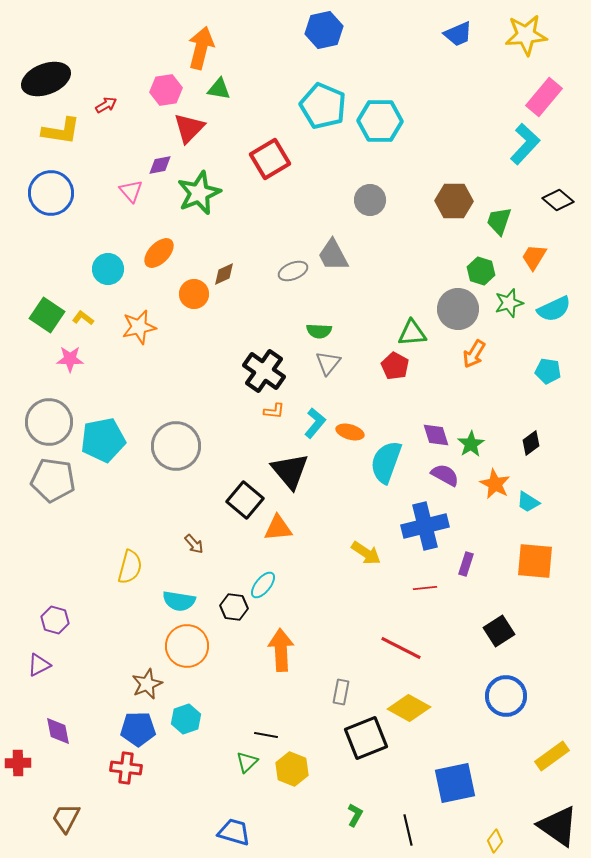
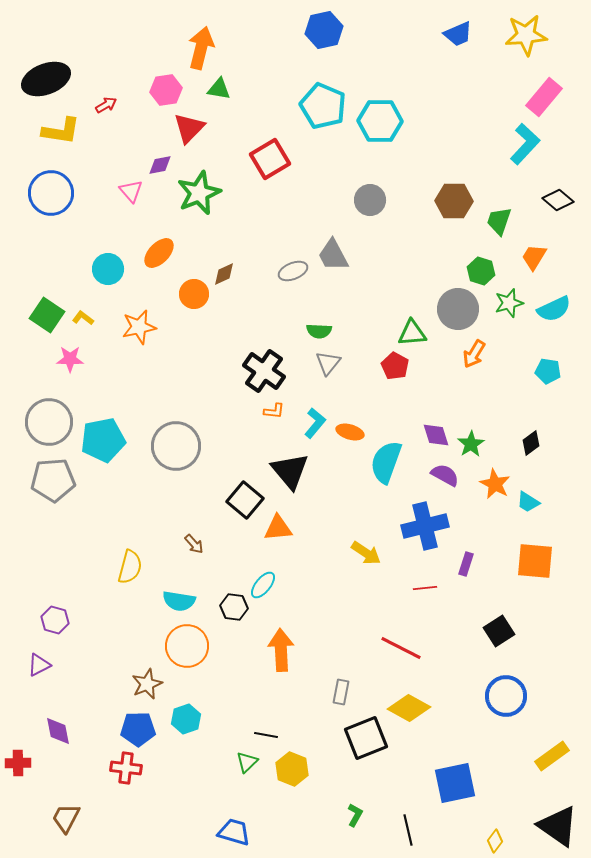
gray pentagon at (53, 480): rotated 12 degrees counterclockwise
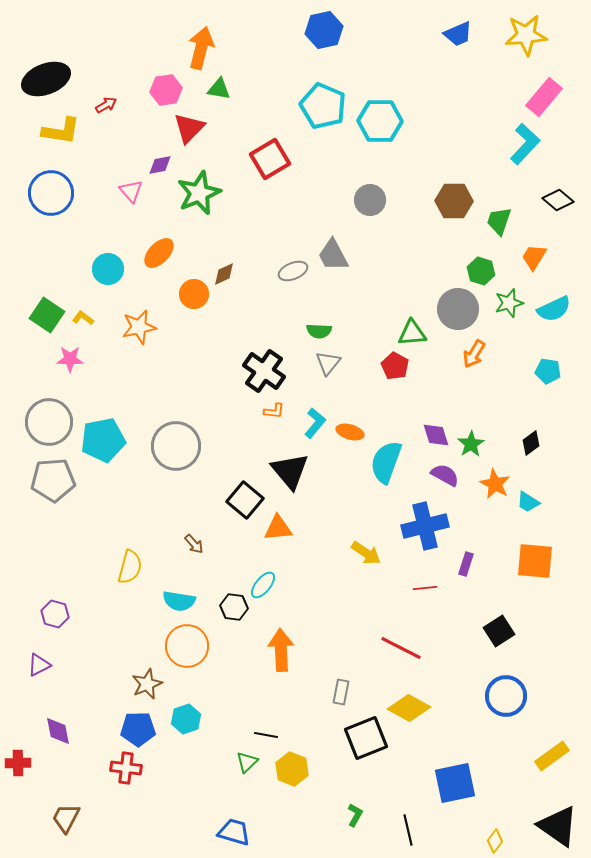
purple hexagon at (55, 620): moved 6 px up
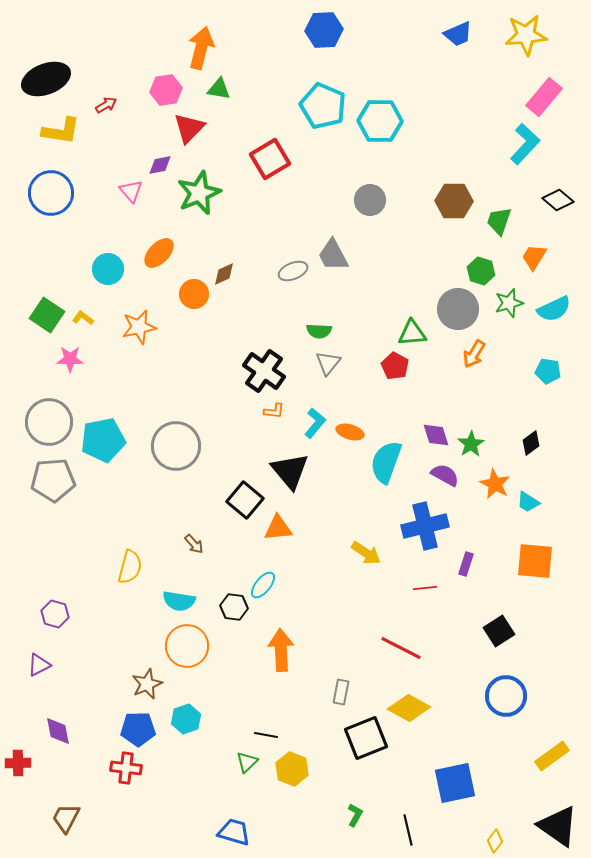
blue hexagon at (324, 30): rotated 9 degrees clockwise
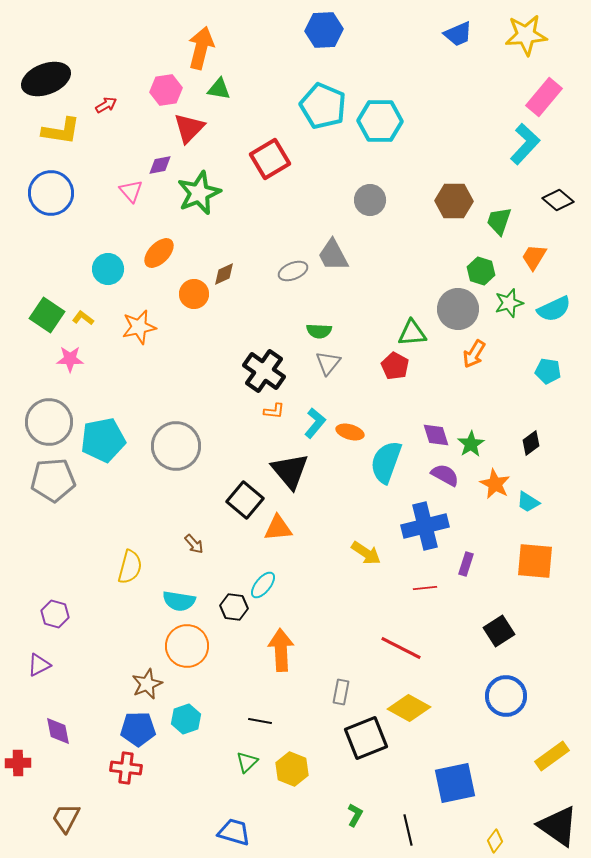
black line at (266, 735): moved 6 px left, 14 px up
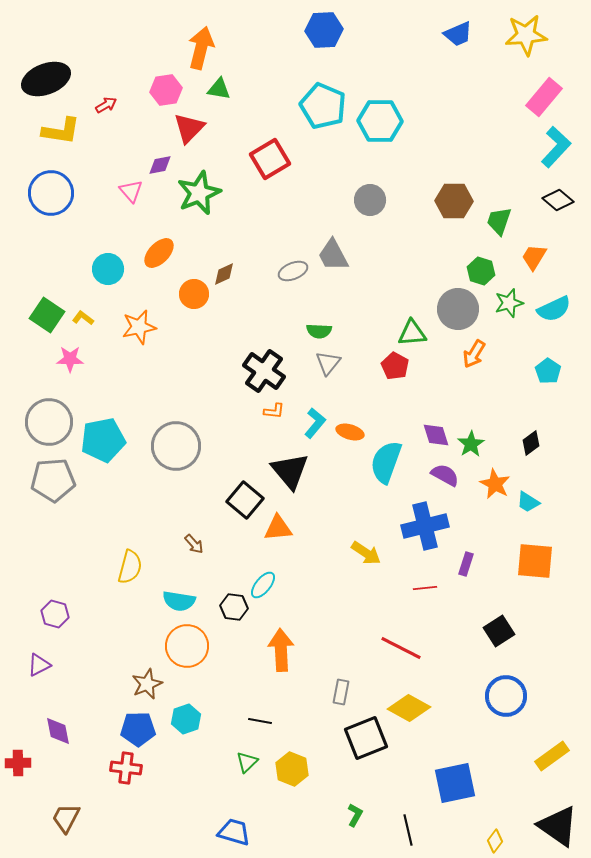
cyan L-shape at (525, 144): moved 31 px right, 3 px down
cyan pentagon at (548, 371): rotated 25 degrees clockwise
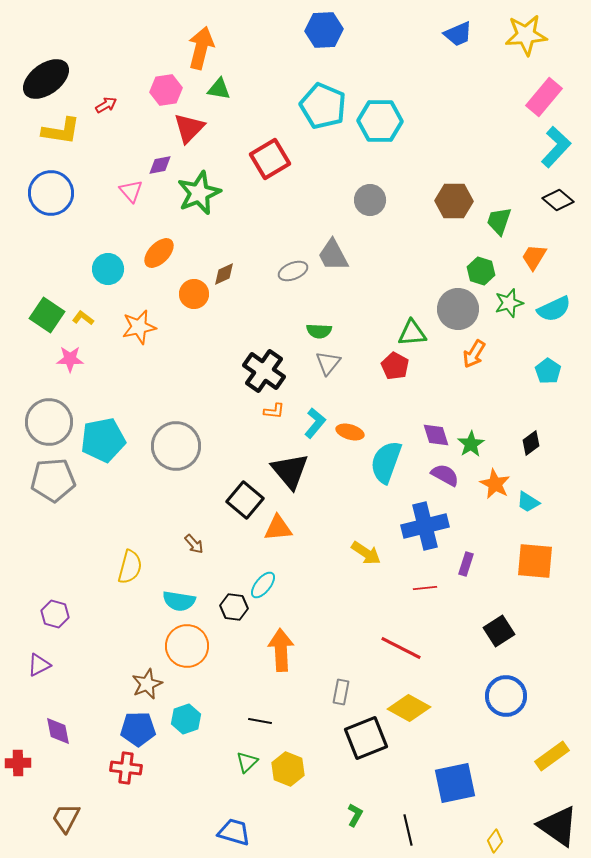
black ellipse at (46, 79): rotated 15 degrees counterclockwise
yellow hexagon at (292, 769): moved 4 px left
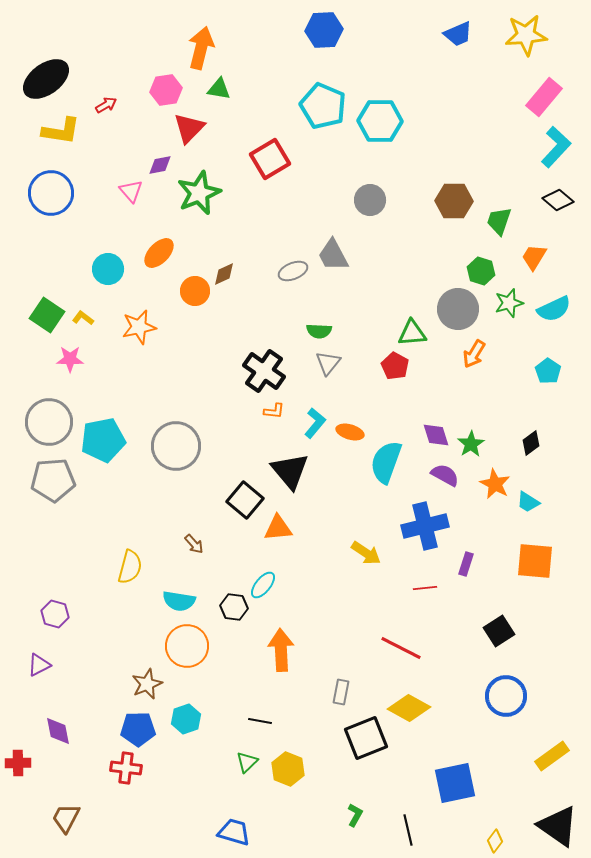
orange circle at (194, 294): moved 1 px right, 3 px up
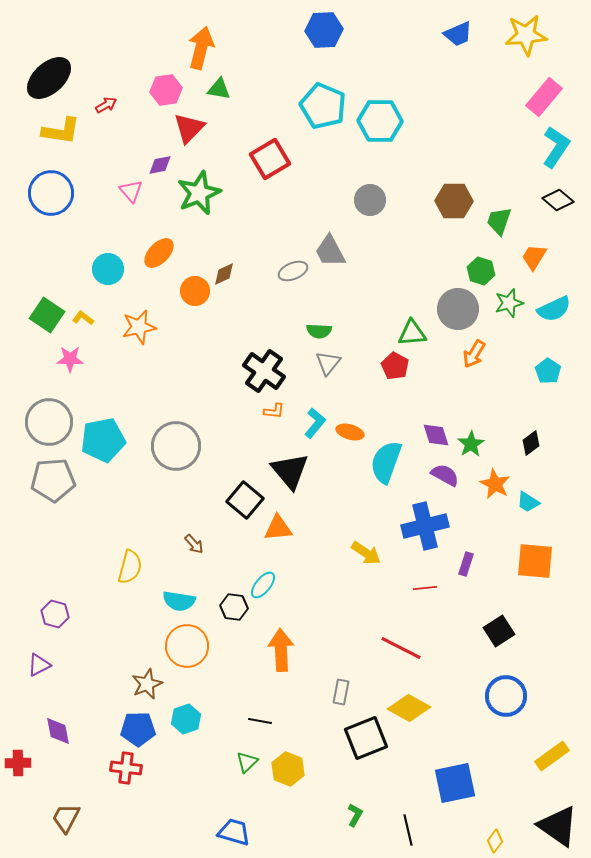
black ellipse at (46, 79): moved 3 px right, 1 px up; rotated 6 degrees counterclockwise
cyan L-shape at (556, 147): rotated 9 degrees counterclockwise
gray trapezoid at (333, 255): moved 3 px left, 4 px up
